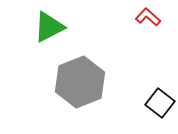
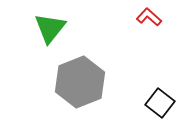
red L-shape: moved 1 px right
green triangle: moved 1 px right, 1 px down; rotated 24 degrees counterclockwise
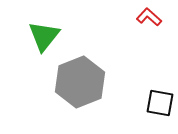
green triangle: moved 6 px left, 8 px down
black square: rotated 28 degrees counterclockwise
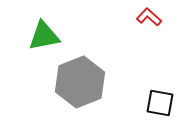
green triangle: rotated 40 degrees clockwise
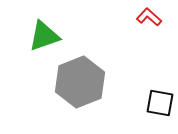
green triangle: rotated 8 degrees counterclockwise
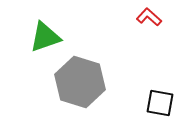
green triangle: moved 1 px right, 1 px down
gray hexagon: rotated 21 degrees counterclockwise
